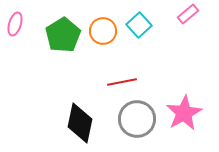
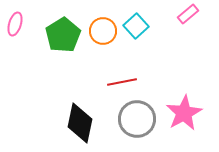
cyan square: moved 3 px left, 1 px down
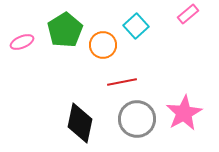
pink ellipse: moved 7 px right, 18 px down; rotated 50 degrees clockwise
orange circle: moved 14 px down
green pentagon: moved 2 px right, 5 px up
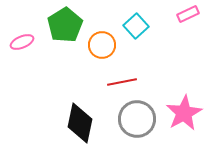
pink rectangle: rotated 15 degrees clockwise
green pentagon: moved 5 px up
orange circle: moved 1 px left
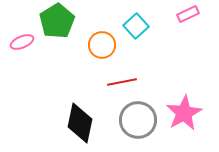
green pentagon: moved 8 px left, 4 px up
gray circle: moved 1 px right, 1 px down
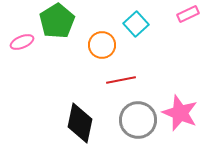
cyan square: moved 2 px up
red line: moved 1 px left, 2 px up
pink star: moved 4 px left; rotated 21 degrees counterclockwise
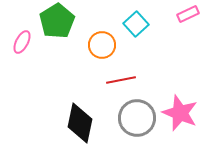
pink ellipse: rotated 40 degrees counterclockwise
gray circle: moved 1 px left, 2 px up
